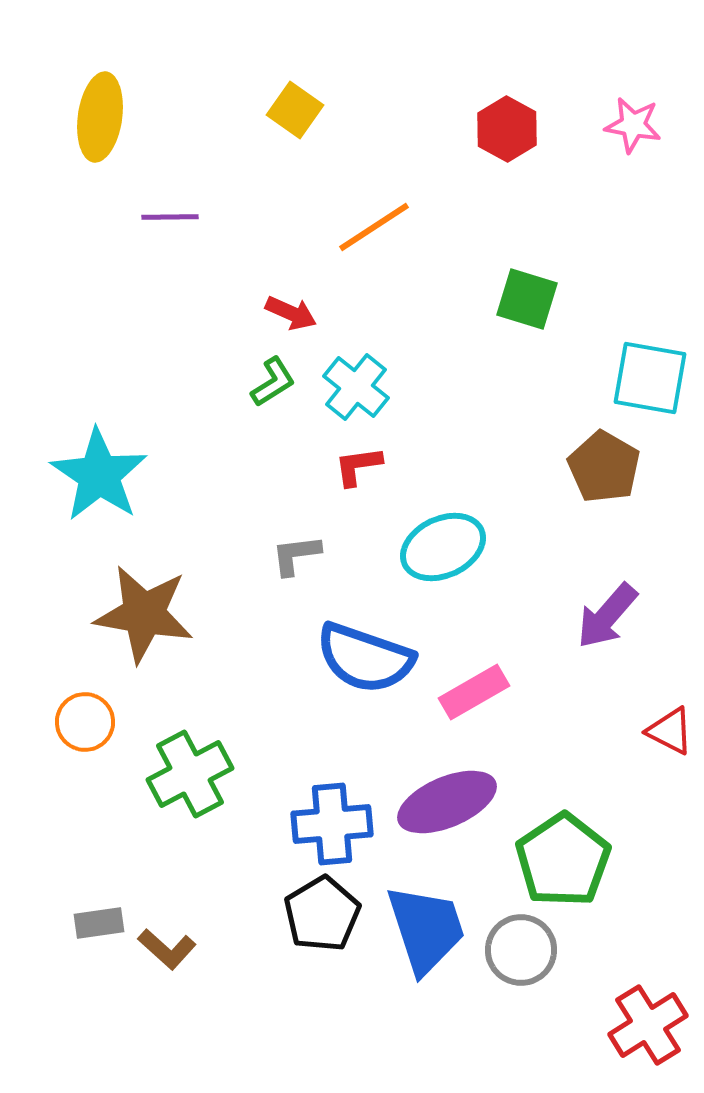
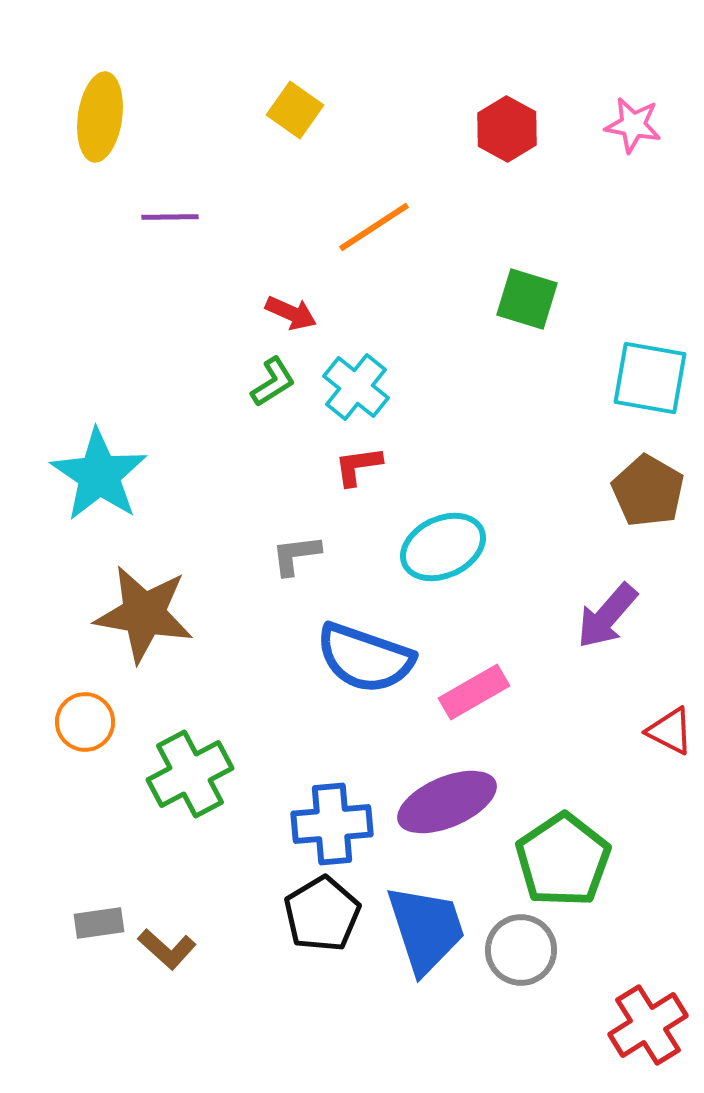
brown pentagon: moved 44 px right, 24 px down
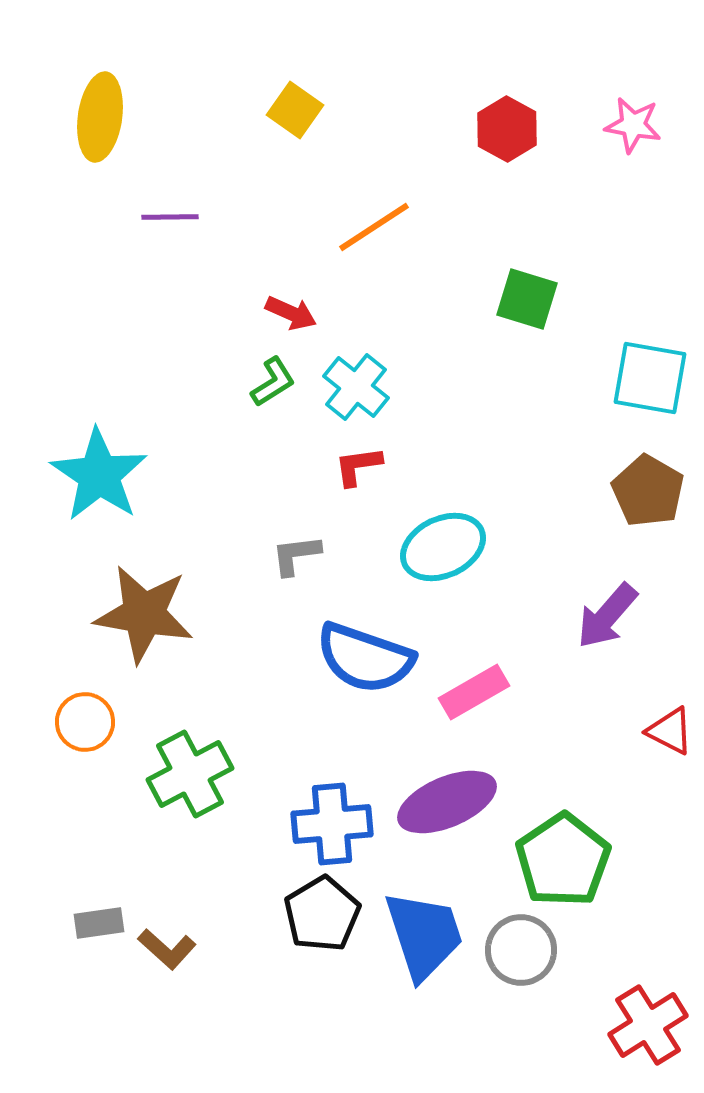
blue trapezoid: moved 2 px left, 6 px down
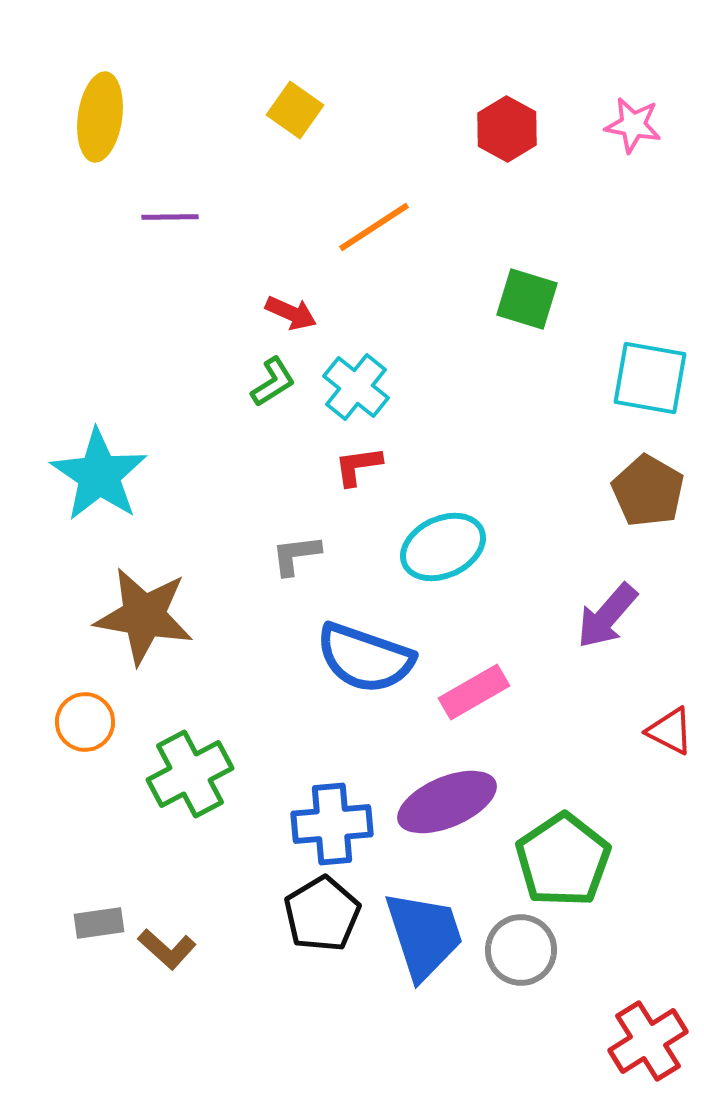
brown star: moved 2 px down
red cross: moved 16 px down
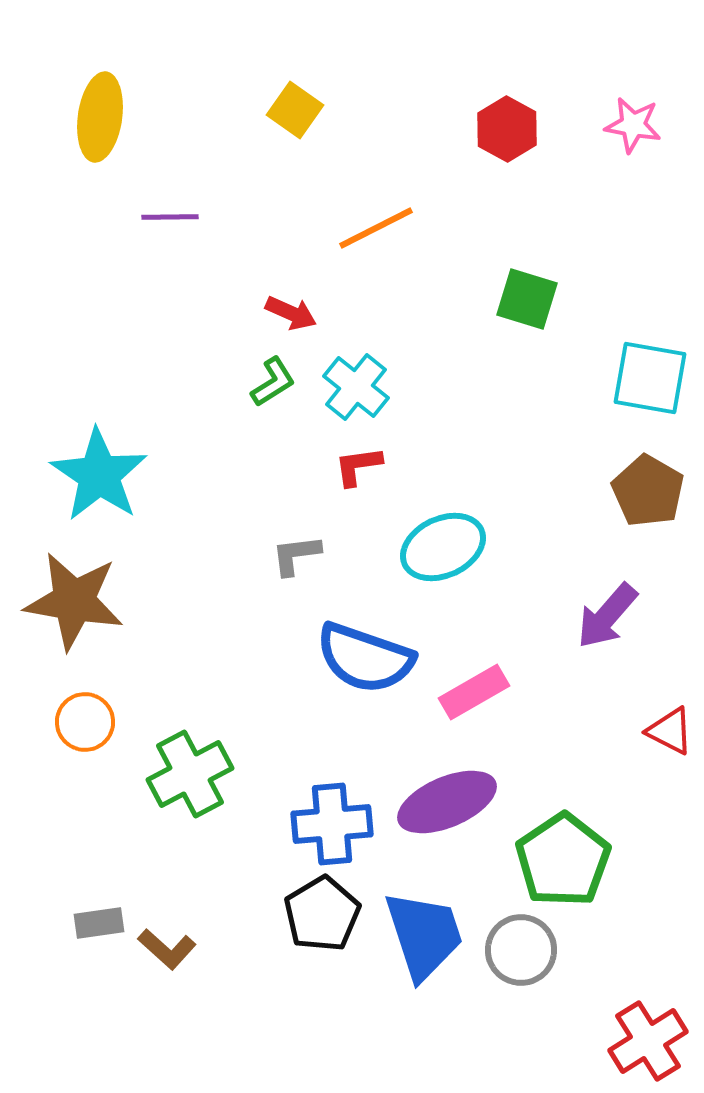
orange line: moved 2 px right, 1 px down; rotated 6 degrees clockwise
brown star: moved 70 px left, 15 px up
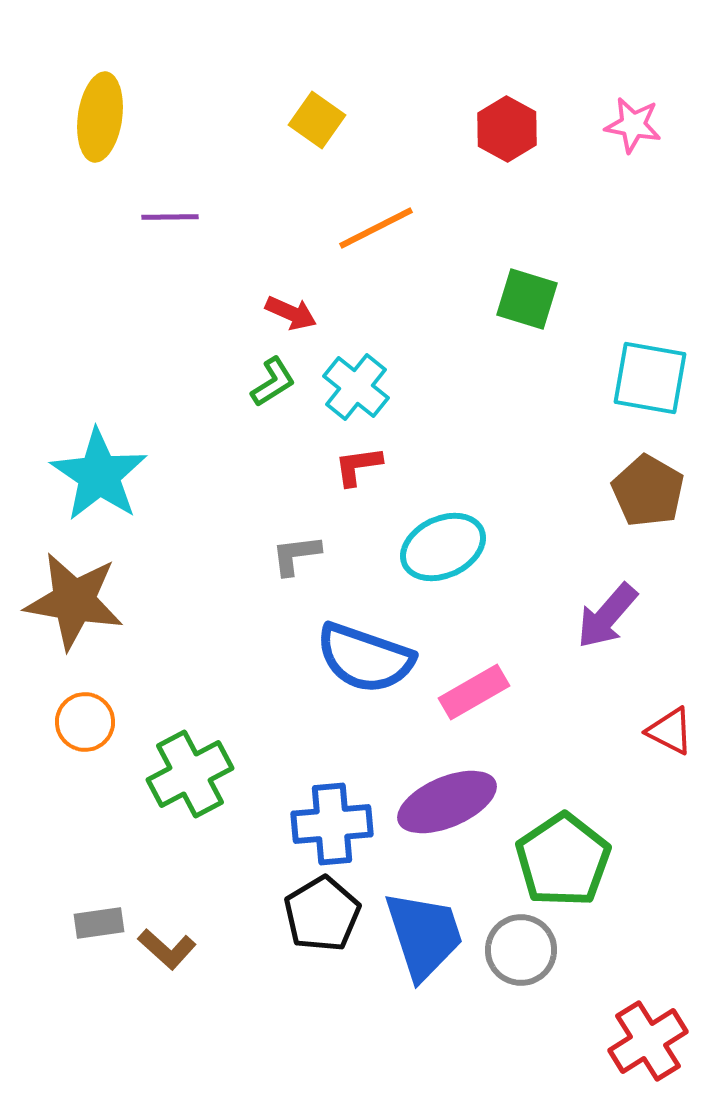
yellow square: moved 22 px right, 10 px down
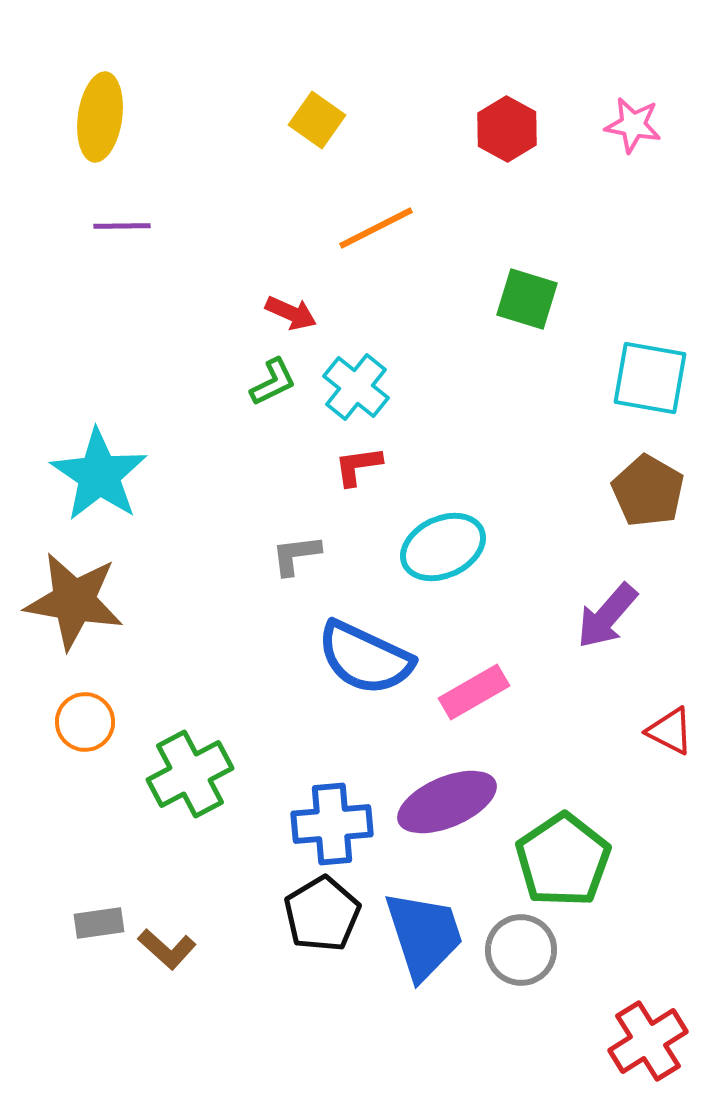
purple line: moved 48 px left, 9 px down
green L-shape: rotated 6 degrees clockwise
blue semicircle: rotated 6 degrees clockwise
